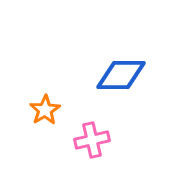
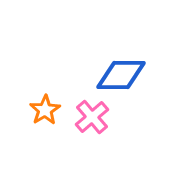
pink cross: moved 23 px up; rotated 28 degrees counterclockwise
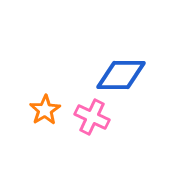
pink cross: rotated 24 degrees counterclockwise
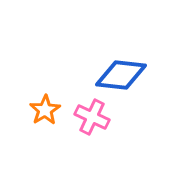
blue diamond: rotated 6 degrees clockwise
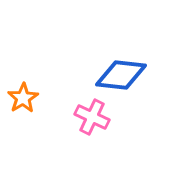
orange star: moved 22 px left, 12 px up
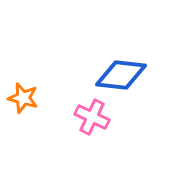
orange star: rotated 24 degrees counterclockwise
